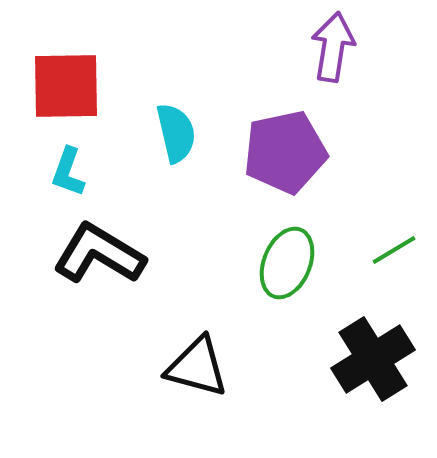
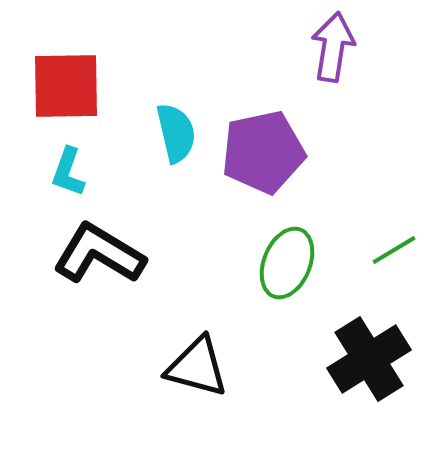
purple pentagon: moved 22 px left
black cross: moved 4 px left
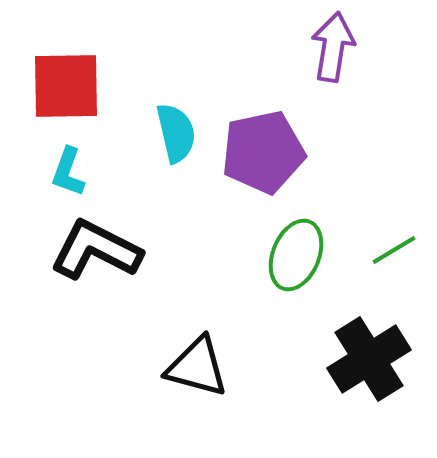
black L-shape: moved 3 px left, 4 px up; rotated 4 degrees counterclockwise
green ellipse: moved 9 px right, 8 px up
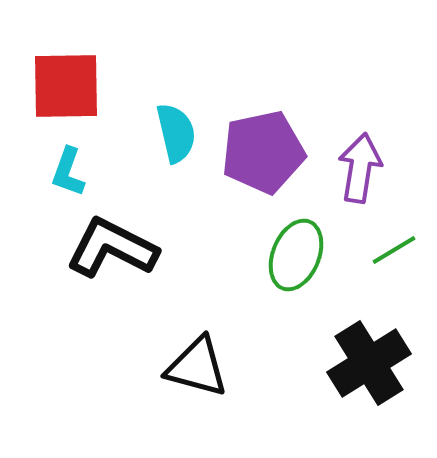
purple arrow: moved 27 px right, 121 px down
black L-shape: moved 16 px right, 2 px up
black cross: moved 4 px down
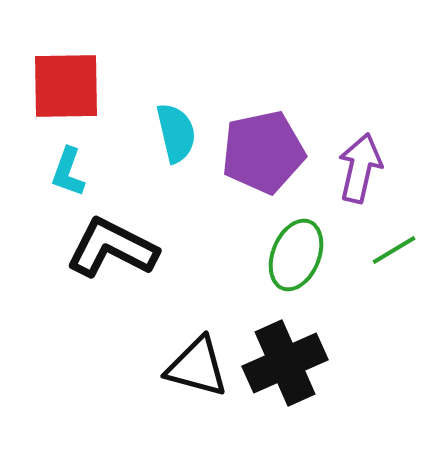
purple arrow: rotated 4 degrees clockwise
black cross: moved 84 px left; rotated 8 degrees clockwise
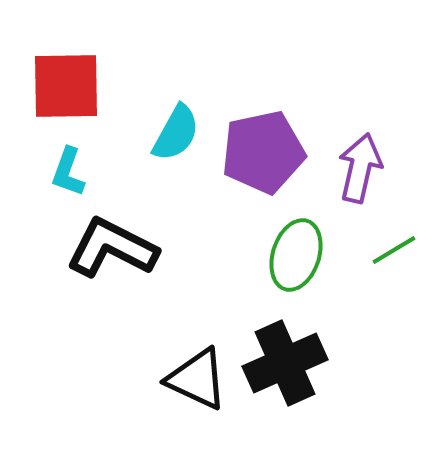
cyan semicircle: rotated 42 degrees clockwise
green ellipse: rotated 4 degrees counterclockwise
black triangle: moved 12 px down; rotated 10 degrees clockwise
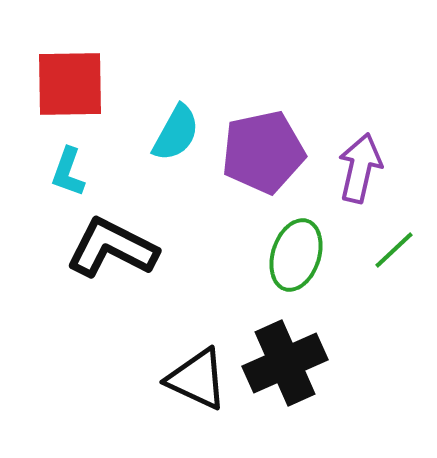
red square: moved 4 px right, 2 px up
green line: rotated 12 degrees counterclockwise
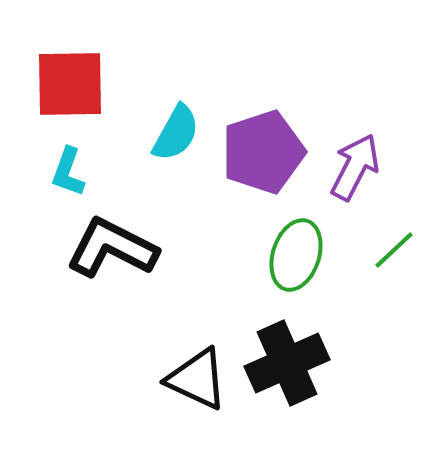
purple pentagon: rotated 6 degrees counterclockwise
purple arrow: moved 5 px left, 1 px up; rotated 14 degrees clockwise
black cross: moved 2 px right
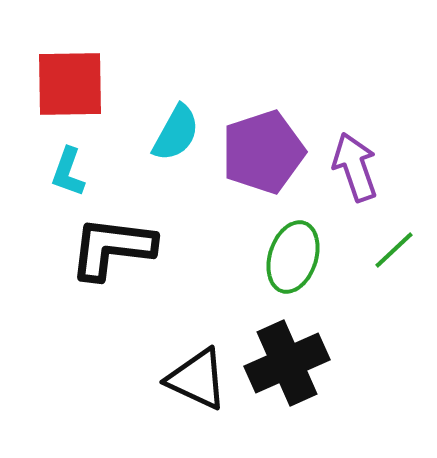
purple arrow: rotated 46 degrees counterclockwise
black L-shape: rotated 20 degrees counterclockwise
green ellipse: moved 3 px left, 2 px down
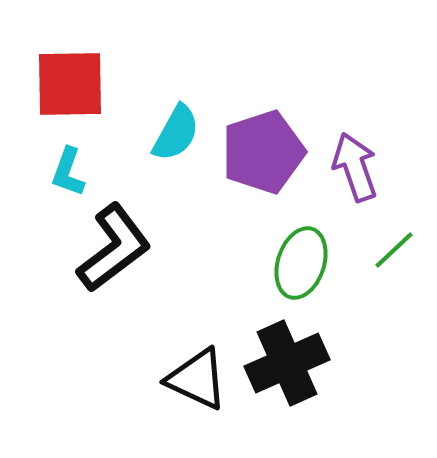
black L-shape: moved 2 px right; rotated 136 degrees clockwise
green ellipse: moved 8 px right, 6 px down
